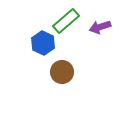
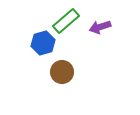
blue hexagon: rotated 20 degrees clockwise
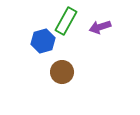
green rectangle: rotated 20 degrees counterclockwise
blue hexagon: moved 2 px up
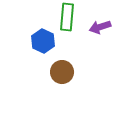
green rectangle: moved 1 px right, 4 px up; rotated 24 degrees counterclockwise
blue hexagon: rotated 20 degrees counterclockwise
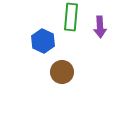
green rectangle: moved 4 px right
purple arrow: rotated 75 degrees counterclockwise
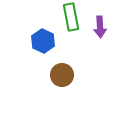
green rectangle: rotated 16 degrees counterclockwise
brown circle: moved 3 px down
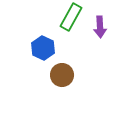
green rectangle: rotated 40 degrees clockwise
blue hexagon: moved 7 px down
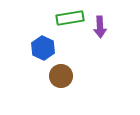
green rectangle: moved 1 px left, 1 px down; rotated 52 degrees clockwise
brown circle: moved 1 px left, 1 px down
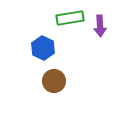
purple arrow: moved 1 px up
brown circle: moved 7 px left, 5 px down
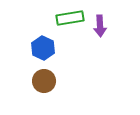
brown circle: moved 10 px left
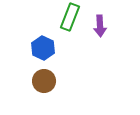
green rectangle: moved 1 px up; rotated 60 degrees counterclockwise
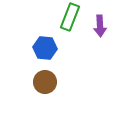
blue hexagon: moved 2 px right; rotated 20 degrees counterclockwise
brown circle: moved 1 px right, 1 px down
